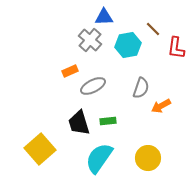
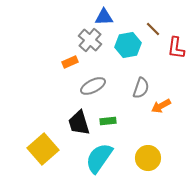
orange rectangle: moved 9 px up
yellow square: moved 3 px right
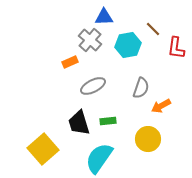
yellow circle: moved 19 px up
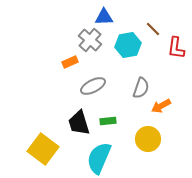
yellow square: rotated 12 degrees counterclockwise
cyan semicircle: rotated 12 degrees counterclockwise
